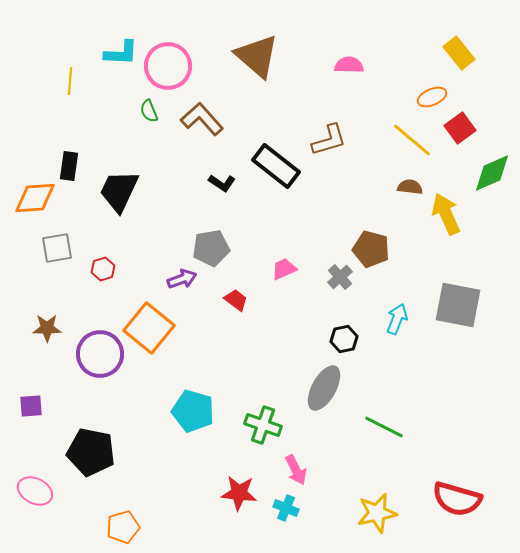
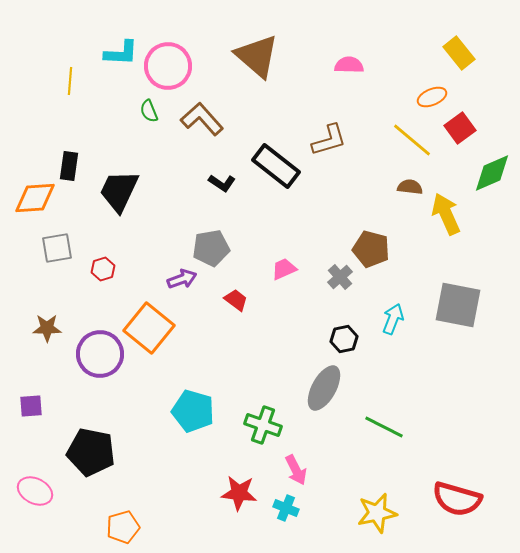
cyan arrow at (397, 319): moved 4 px left
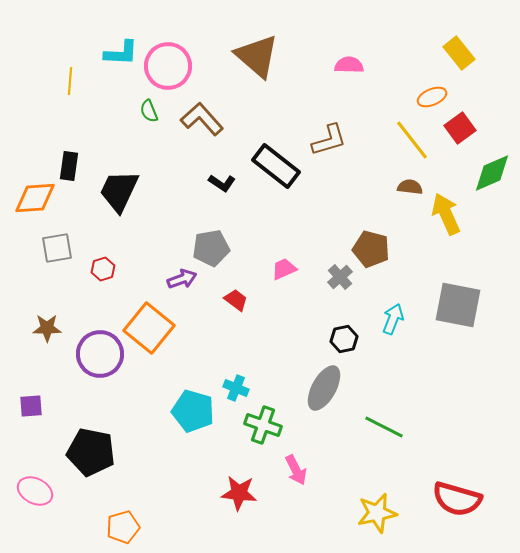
yellow line at (412, 140): rotated 12 degrees clockwise
cyan cross at (286, 508): moved 50 px left, 120 px up
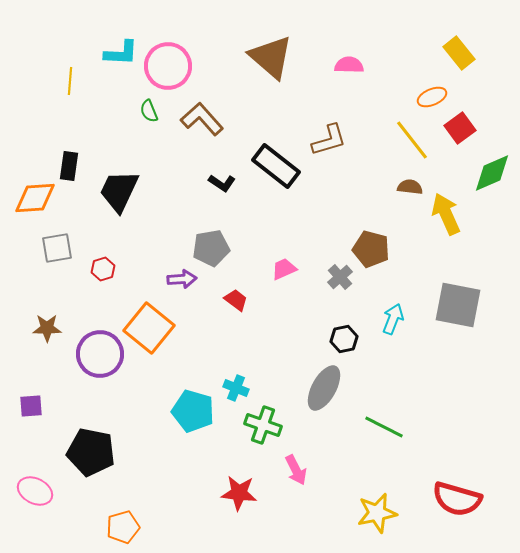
brown triangle at (257, 56): moved 14 px right, 1 px down
purple arrow at (182, 279): rotated 16 degrees clockwise
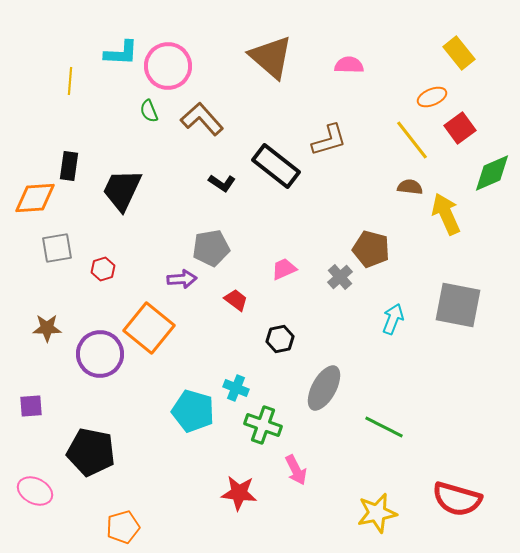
black trapezoid at (119, 191): moved 3 px right, 1 px up
black hexagon at (344, 339): moved 64 px left
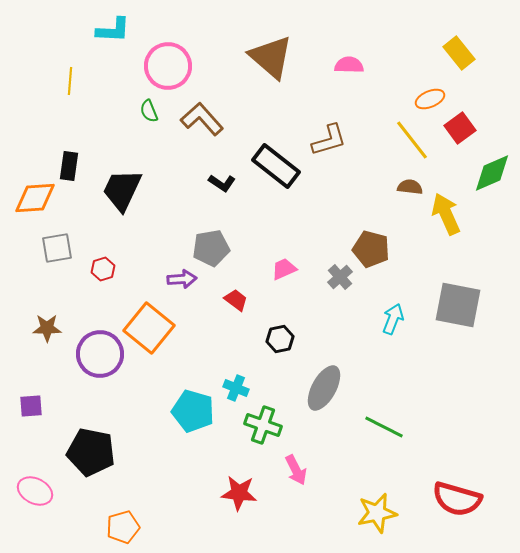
cyan L-shape at (121, 53): moved 8 px left, 23 px up
orange ellipse at (432, 97): moved 2 px left, 2 px down
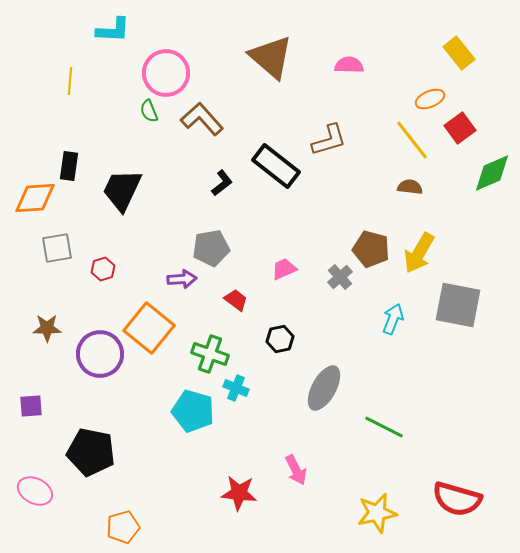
pink circle at (168, 66): moved 2 px left, 7 px down
black L-shape at (222, 183): rotated 72 degrees counterclockwise
yellow arrow at (446, 214): moved 27 px left, 39 px down; rotated 126 degrees counterclockwise
green cross at (263, 425): moved 53 px left, 71 px up
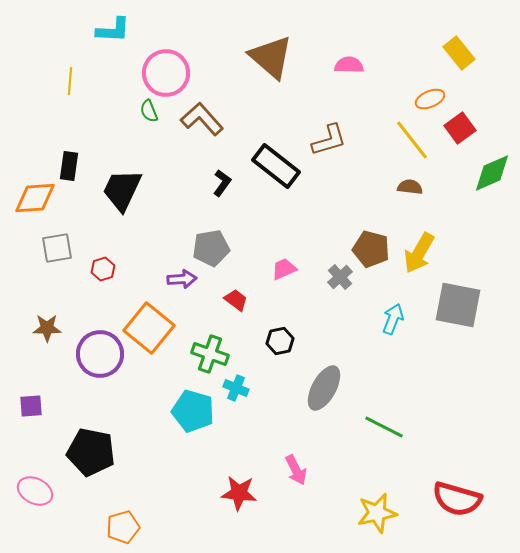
black L-shape at (222, 183): rotated 16 degrees counterclockwise
black hexagon at (280, 339): moved 2 px down
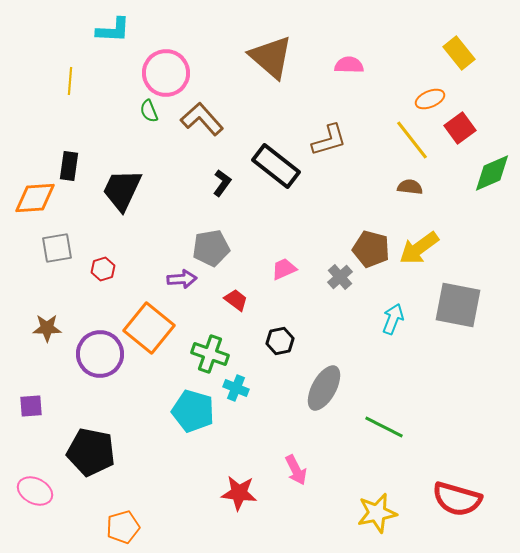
yellow arrow at (419, 253): moved 5 px up; rotated 24 degrees clockwise
